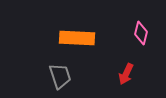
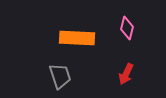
pink diamond: moved 14 px left, 5 px up
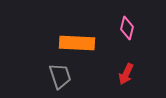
orange rectangle: moved 5 px down
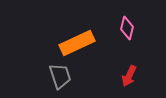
orange rectangle: rotated 28 degrees counterclockwise
red arrow: moved 3 px right, 2 px down
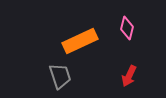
orange rectangle: moved 3 px right, 2 px up
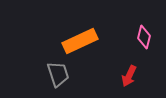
pink diamond: moved 17 px right, 9 px down
gray trapezoid: moved 2 px left, 2 px up
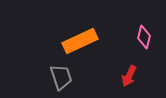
gray trapezoid: moved 3 px right, 3 px down
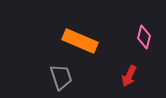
orange rectangle: rotated 48 degrees clockwise
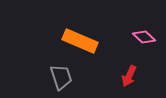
pink diamond: rotated 60 degrees counterclockwise
